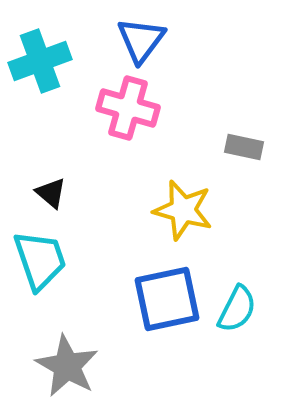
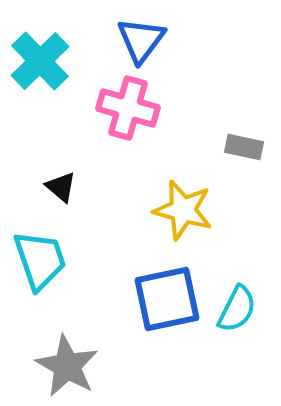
cyan cross: rotated 24 degrees counterclockwise
black triangle: moved 10 px right, 6 px up
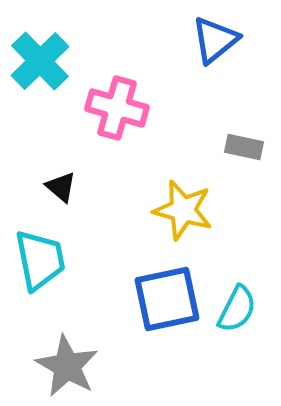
blue triangle: moved 74 px right; rotated 14 degrees clockwise
pink cross: moved 11 px left
cyan trapezoid: rotated 8 degrees clockwise
